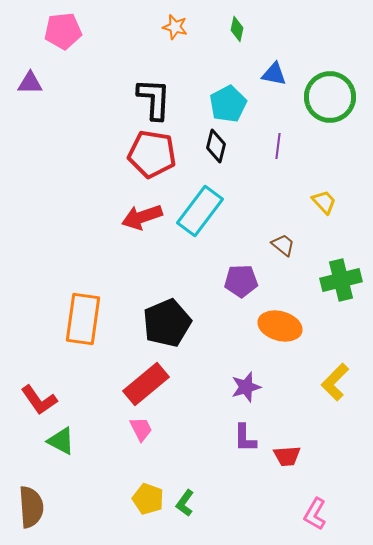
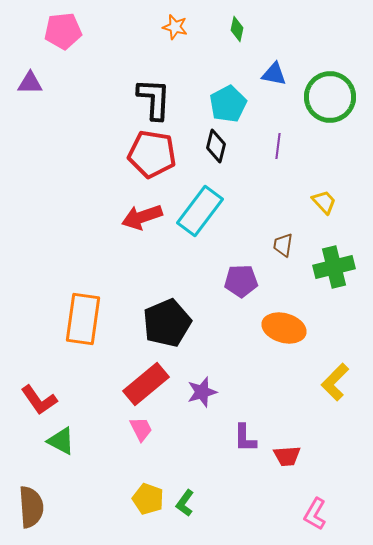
brown trapezoid: rotated 120 degrees counterclockwise
green cross: moved 7 px left, 13 px up
orange ellipse: moved 4 px right, 2 px down
purple star: moved 44 px left, 5 px down
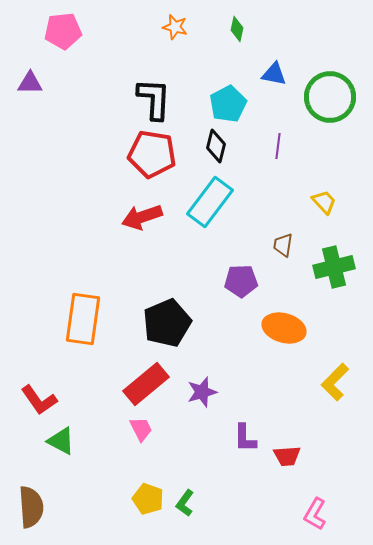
cyan rectangle: moved 10 px right, 9 px up
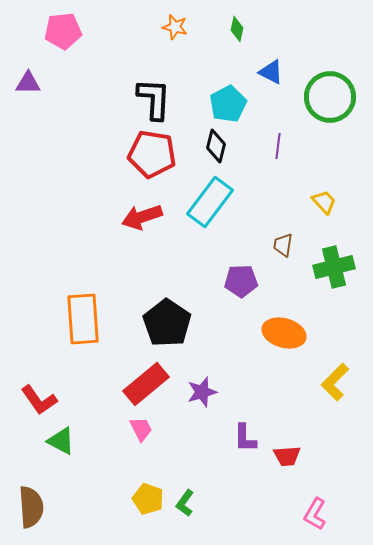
blue triangle: moved 3 px left, 2 px up; rotated 16 degrees clockwise
purple triangle: moved 2 px left
orange rectangle: rotated 12 degrees counterclockwise
black pentagon: rotated 15 degrees counterclockwise
orange ellipse: moved 5 px down
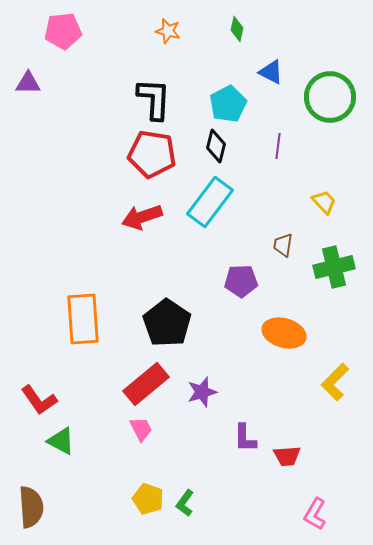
orange star: moved 7 px left, 4 px down
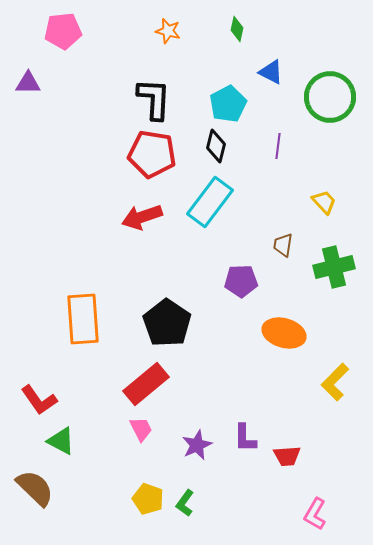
purple star: moved 5 px left, 53 px down; rotated 8 degrees counterclockwise
brown semicircle: moved 4 px right, 19 px up; rotated 42 degrees counterclockwise
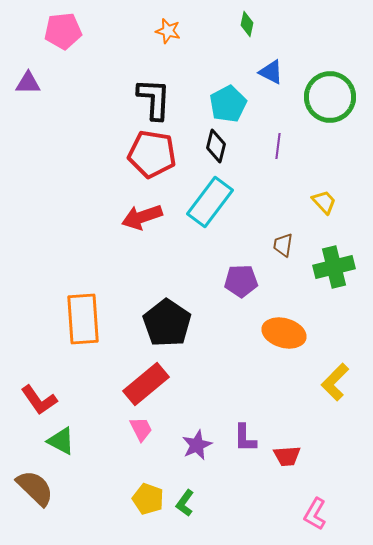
green diamond: moved 10 px right, 5 px up
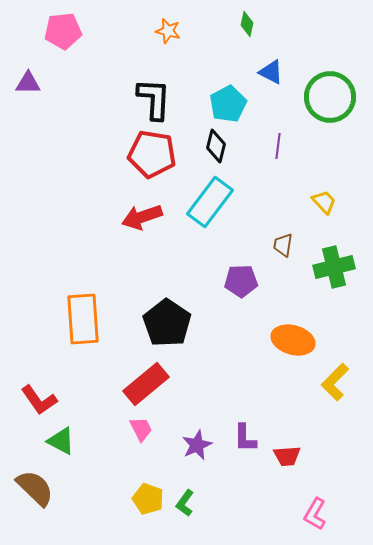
orange ellipse: moved 9 px right, 7 px down
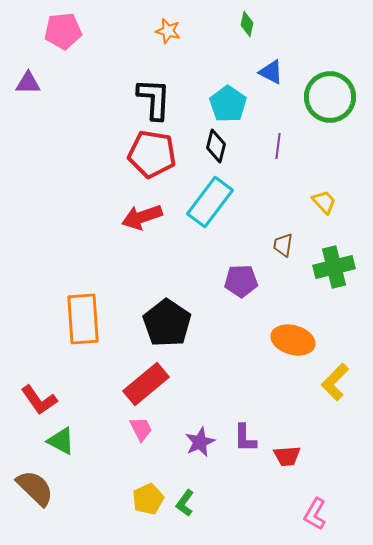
cyan pentagon: rotated 9 degrees counterclockwise
purple star: moved 3 px right, 3 px up
yellow pentagon: rotated 28 degrees clockwise
